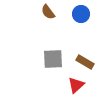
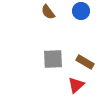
blue circle: moved 3 px up
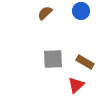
brown semicircle: moved 3 px left, 1 px down; rotated 84 degrees clockwise
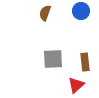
brown semicircle: rotated 28 degrees counterclockwise
brown rectangle: rotated 54 degrees clockwise
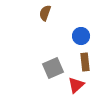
blue circle: moved 25 px down
gray square: moved 9 px down; rotated 20 degrees counterclockwise
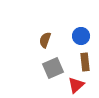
brown semicircle: moved 27 px down
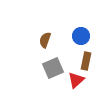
brown rectangle: moved 1 px right, 1 px up; rotated 18 degrees clockwise
red triangle: moved 5 px up
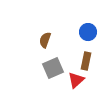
blue circle: moved 7 px right, 4 px up
